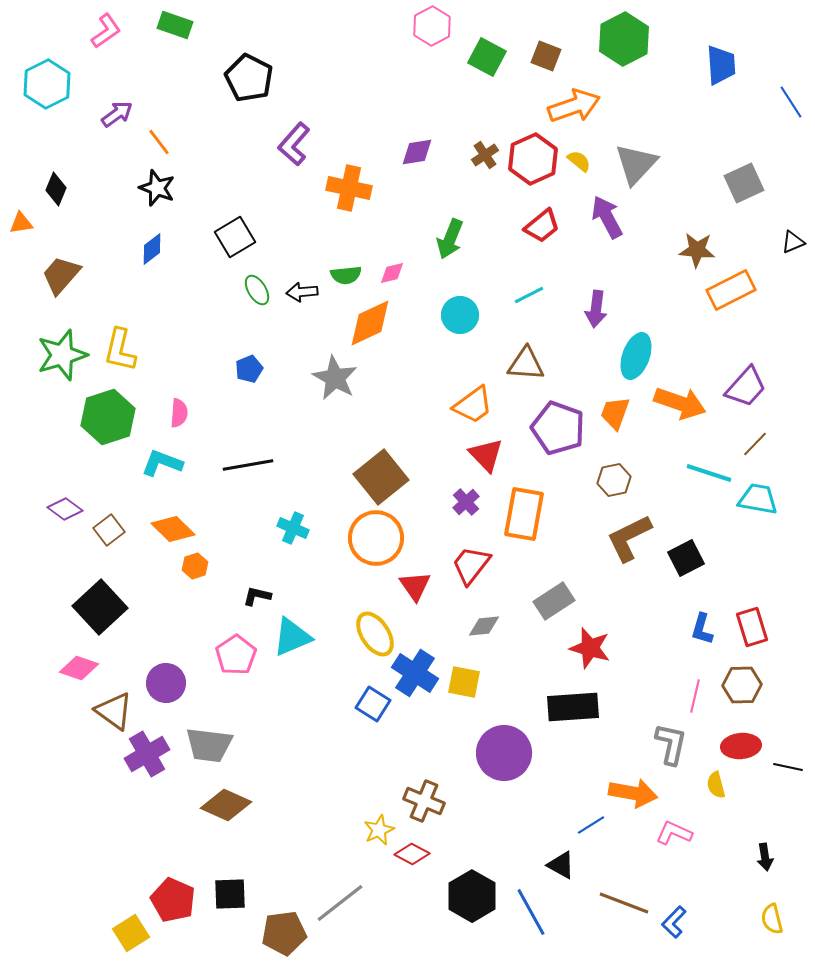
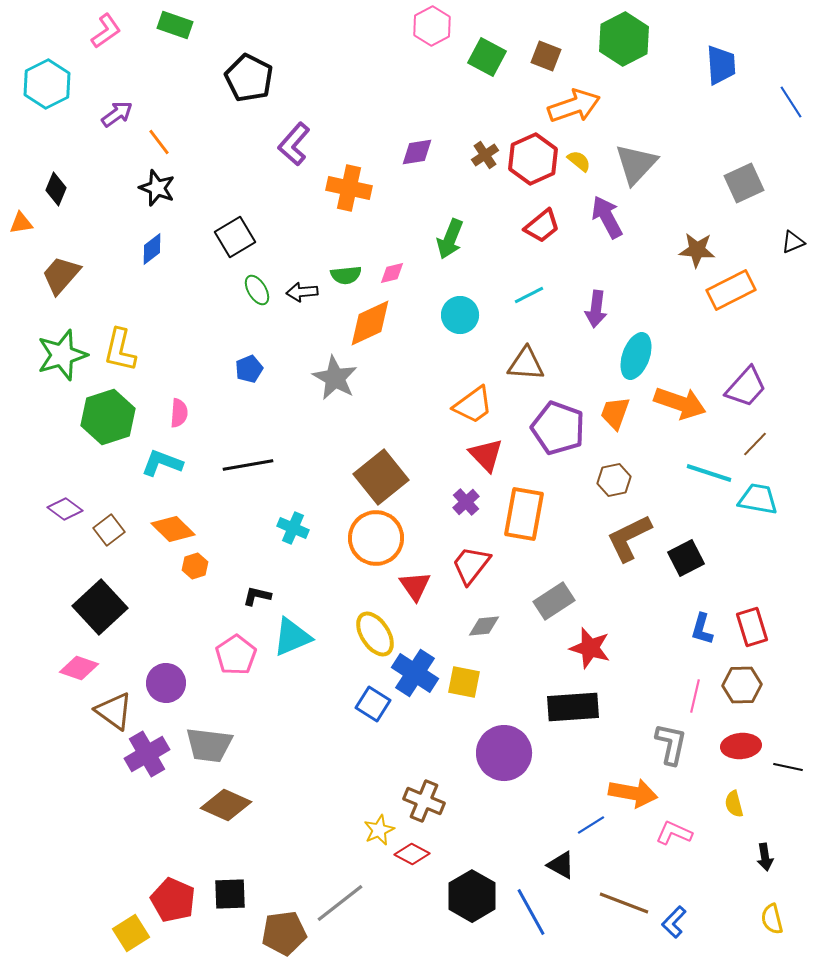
yellow semicircle at (716, 785): moved 18 px right, 19 px down
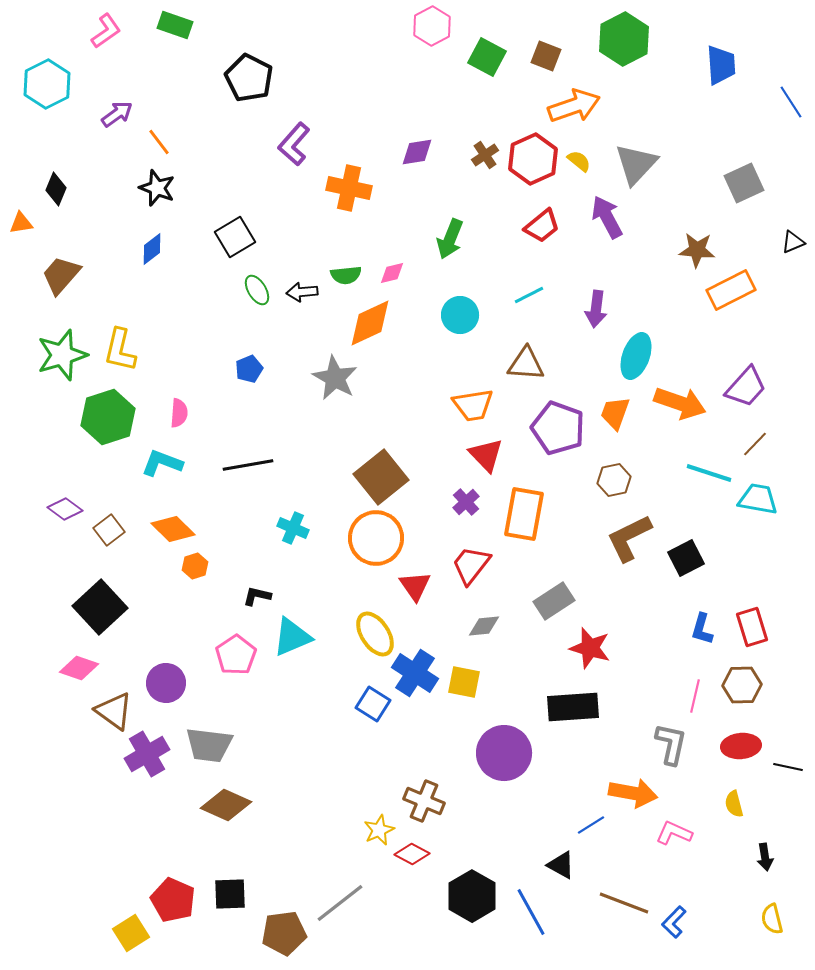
orange trapezoid at (473, 405): rotated 27 degrees clockwise
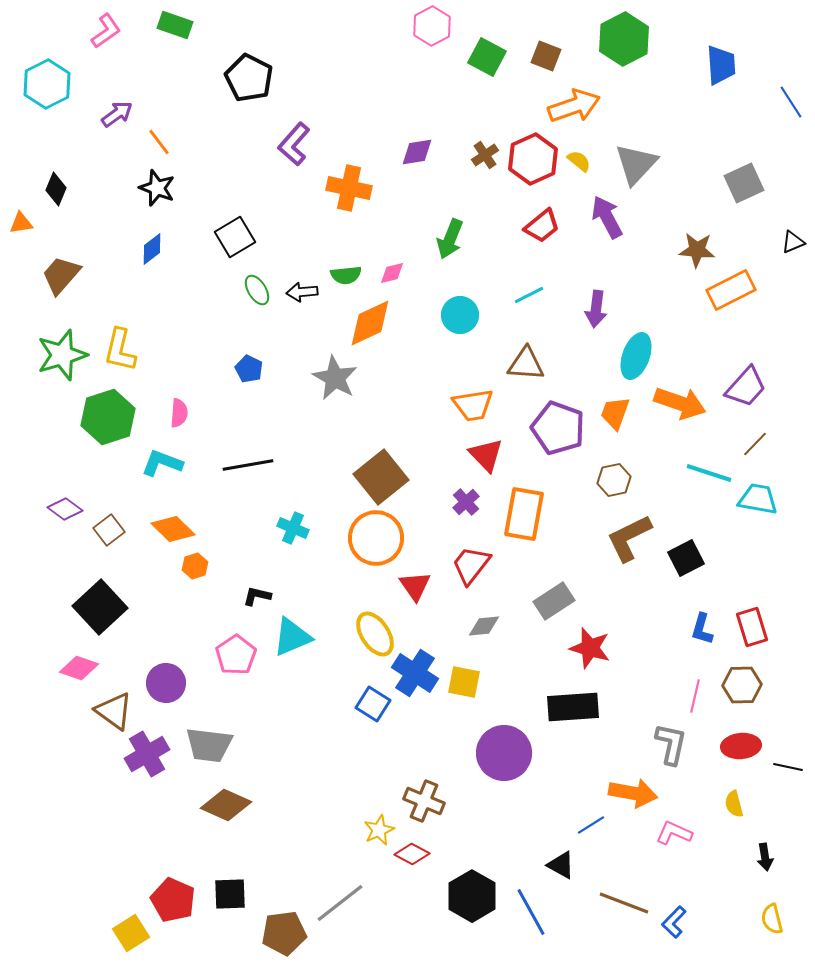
blue pentagon at (249, 369): rotated 24 degrees counterclockwise
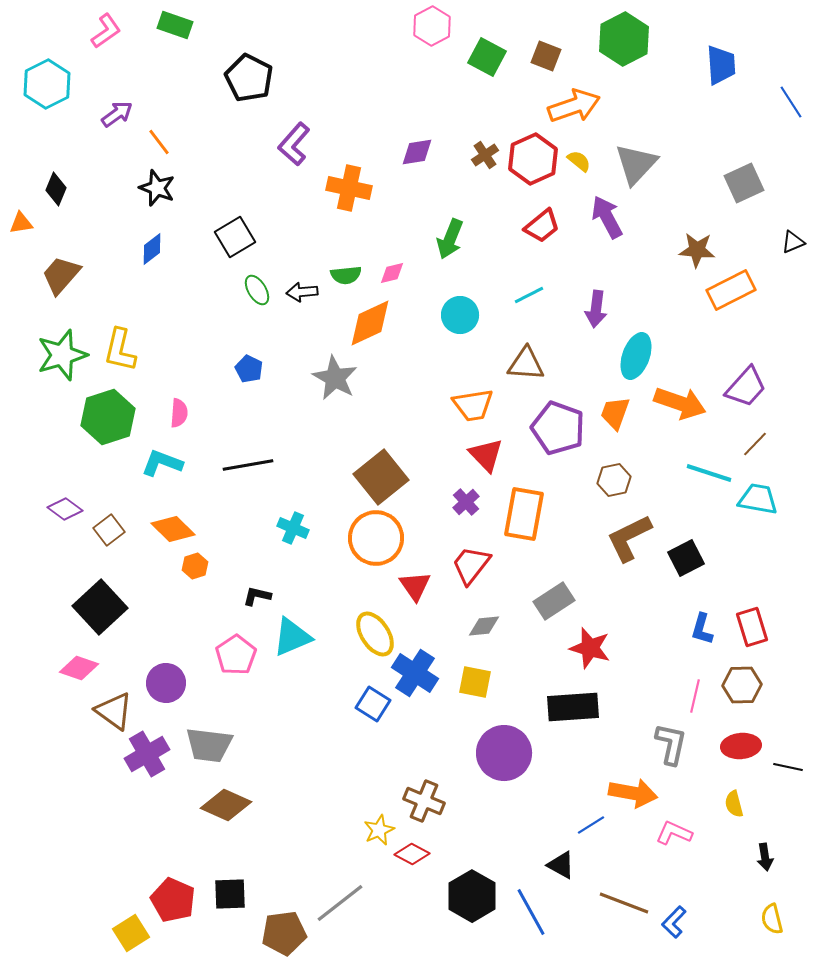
yellow square at (464, 682): moved 11 px right
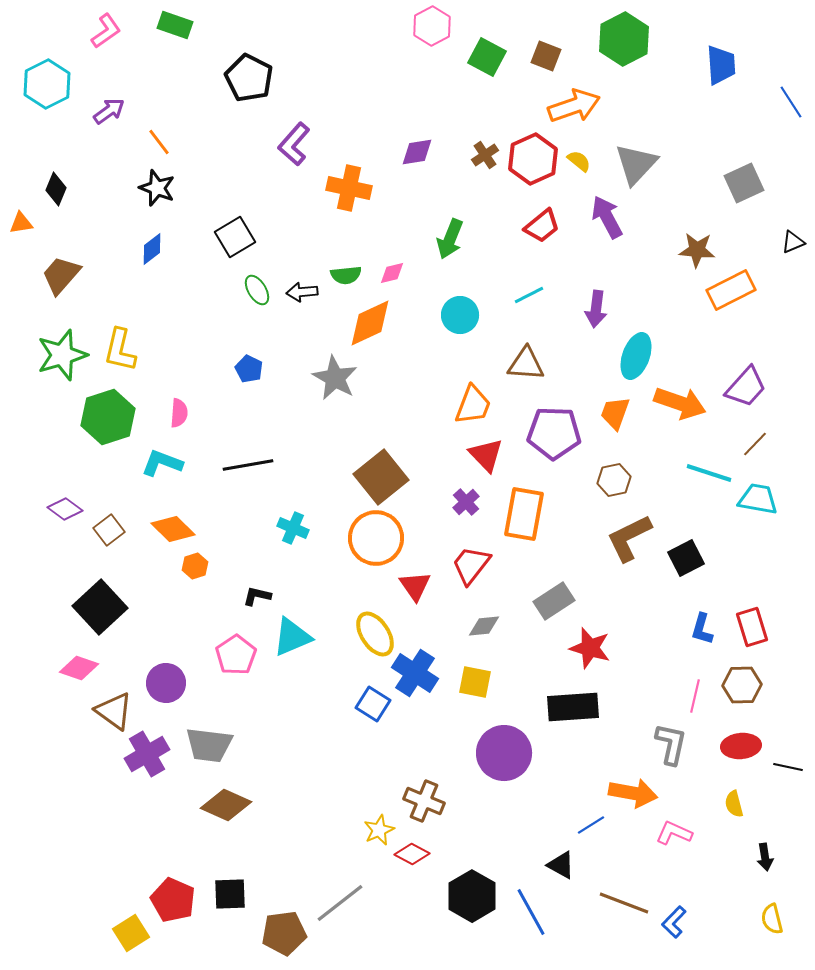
purple arrow at (117, 114): moved 8 px left, 3 px up
orange trapezoid at (473, 405): rotated 60 degrees counterclockwise
purple pentagon at (558, 428): moved 4 px left, 5 px down; rotated 18 degrees counterclockwise
